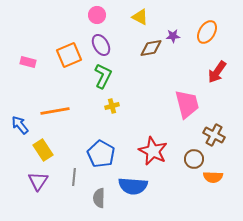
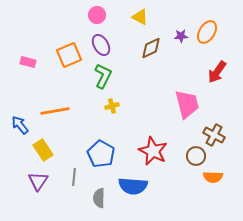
purple star: moved 8 px right
brown diamond: rotated 15 degrees counterclockwise
brown circle: moved 2 px right, 3 px up
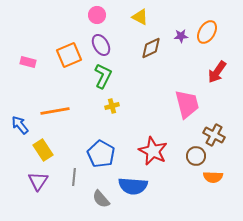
gray semicircle: moved 2 px right, 1 px down; rotated 42 degrees counterclockwise
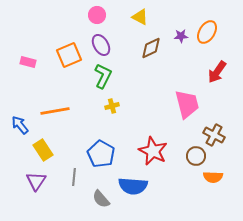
purple triangle: moved 2 px left
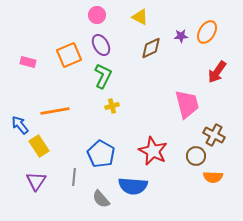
yellow rectangle: moved 4 px left, 4 px up
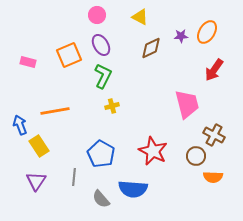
red arrow: moved 3 px left, 2 px up
blue arrow: rotated 18 degrees clockwise
blue semicircle: moved 3 px down
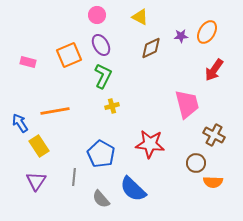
blue arrow: moved 2 px up; rotated 12 degrees counterclockwise
red star: moved 3 px left, 7 px up; rotated 20 degrees counterclockwise
brown circle: moved 7 px down
orange semicircle: moved 5 px down
blue semicircle: rotated 40 degrees clockwise
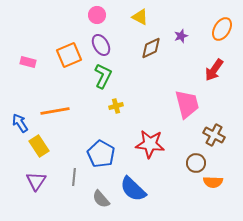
orange ellipse: moved 15 px right, 3 px up
purple star: rotated 16 degrees counterclockwise
yellow cross: moved 4 px right
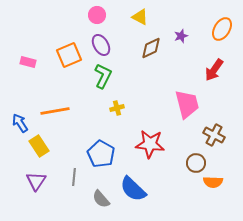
yellow cross: moved 1 px right, 2 px down
